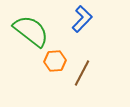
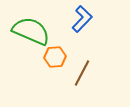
green semicircle: rotated 15 degrees counterclockwise
orange hexagon: moved 4 px up
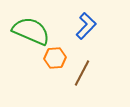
blue L-shape: moved 4 px right, 7 px down
orange hexagon: moved 1 px down
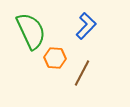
green semicircle: rotated 42 degrees clockwise
orange hexagon: rotated 10 degrees clockwise
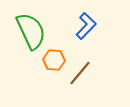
orange hexagon: moved 1 px left, 2 px down
brown line: moved 2 px left; rotated 12 degrees clockwise
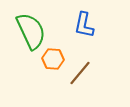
blue L-shape: moved 2 px left, 1 px up; rotated 148 degrees clockwise
orange hexagon: moved 1 px left, 1 px up
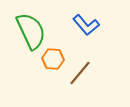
blue L-shape: moved 2 px right; rotated 52 degrees counterclockwise
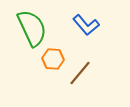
green semicircle: moved 1 px right, 3 px up
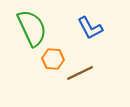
blue L-shape: moved 4 px right, 3 px down; rotated 12 degrees clockwise
brown line: rotated 24 degrees clockwise
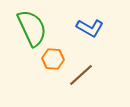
blue L-shape: rotated 32 degrees counterclockwise
brown line: moved 1 px right, 2 px down; rotated 16 degrees counterclockwise
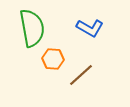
green semicircle: rotated 15 degrees clockwise
